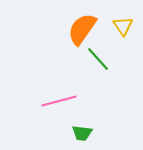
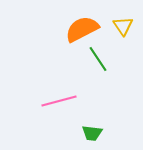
orange semicircle: rotated 28 degrees clockwise
green line: rotated 8 degrees clockwise
green trapezoid: moved 10 px right
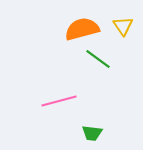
orange semicircle: rotated 12 degrees clockwise
green line: rotated 20 degrees counterclockwise
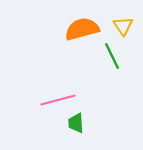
green line: moved 14 px right, 3 px up; rotated 28 degrees clockwise
pink line: moved 1 px left, 1 px up
green trapezoid: moved 16 px left, 10 px up; rotated 80 degrees clockwise
